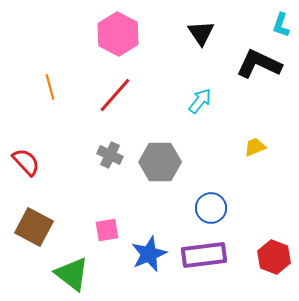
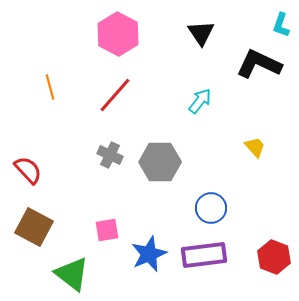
yellow trapezoid: rotated 70 degrees clockwise
red semicircle: moved 2 px right, 8 px down
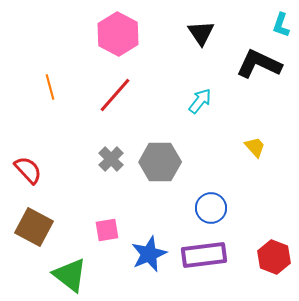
gray cross: moved 1 px right, 4 px down; rotated 20 degrees clockwise
green triangle: moved 2 px left, 1 px down
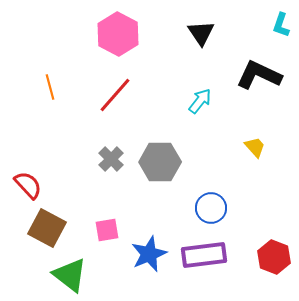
black L-shape: moved 11 px down
red semicircle: moved 15 px down
brown square: moved 13 px right, 1 px down
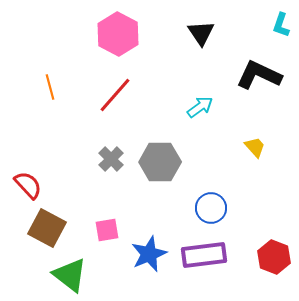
cyan arrow: moved 6 px down; rotated 16 degrees clockwise
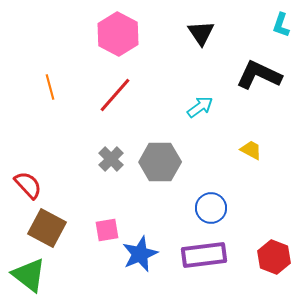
yellow trapezoid: moved 4 px left, 3 px down; rotated 20 degrees counterclockwise
blue star: moved 9 px left
green triangle: moved 41 px left
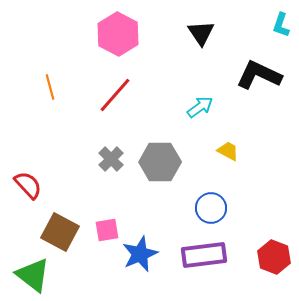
yellow trapezoid: moved 23 px left, 1 px down
brown square: moved 13 px right, 4 px down
green triangle: moved 4 px right
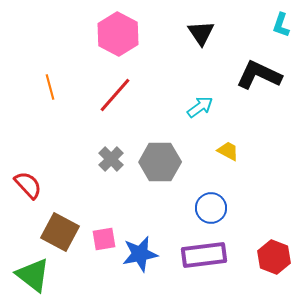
pink square: moved 3 px left, 9 px down
blue star: rotated 12 degrees clockwise
